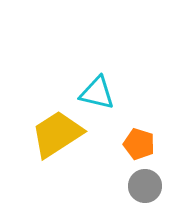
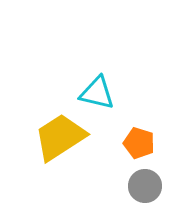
yellow trapezoid: moved 3 px right, 3 px down
orange pentagon: moved 1 px up
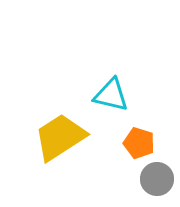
cyan triangle: moved 14 px right, 2 px down
gray circle: moved 12 px right, 7 px up
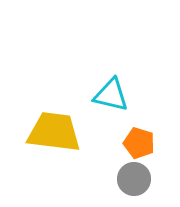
yellow trapezoid: moved 6 px left, 5 px up; rotated 40 degrees clockwise
gray circle: moved 23 px left
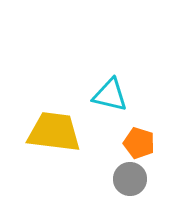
cyan triangle: moved 1 px left
gray circle: moved 4 px left
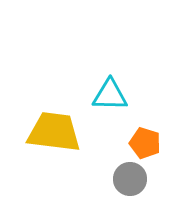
cyan triangle: rotated 12 degrees counterclockwise
orange pentagon: moved 6 px right
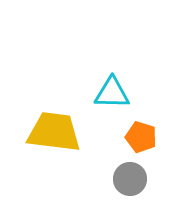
cyan triangle: moved 2 px right, 2 px up
orange pentagon: moved 4 px left, 6 px up
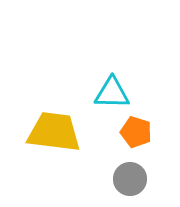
orange pentagon: moved 5 px left, 5 px up
